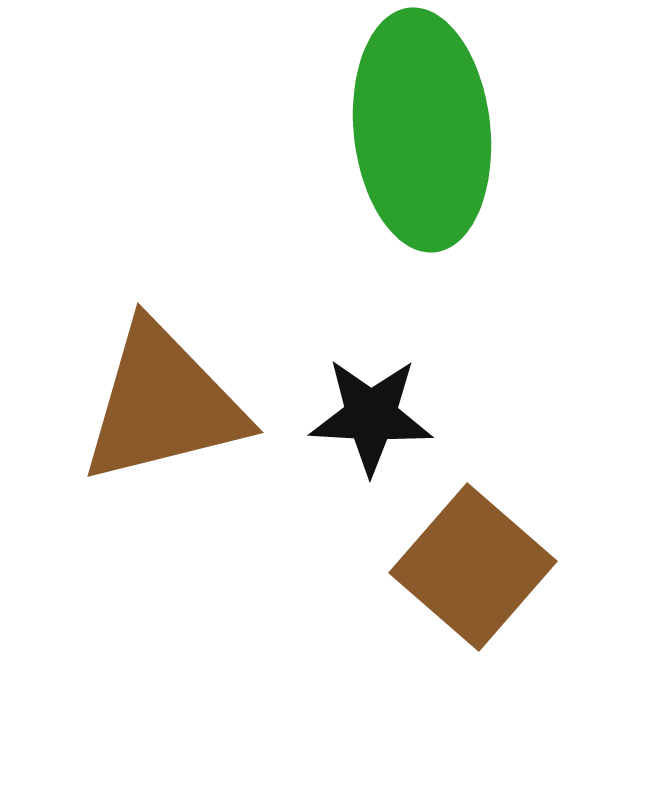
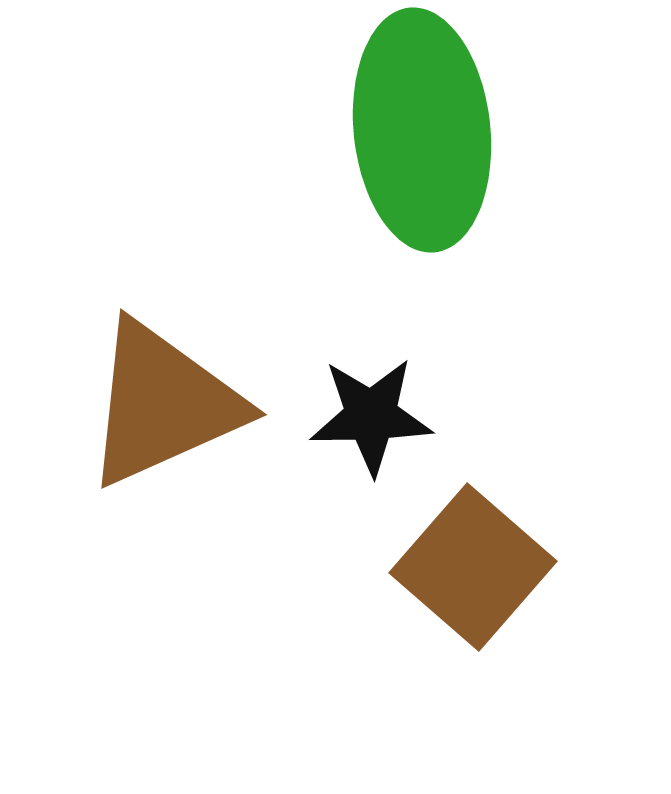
brown triangle: rotated 10 degrees counterclockwise
black star: rotated 4 degrees counterclockwise
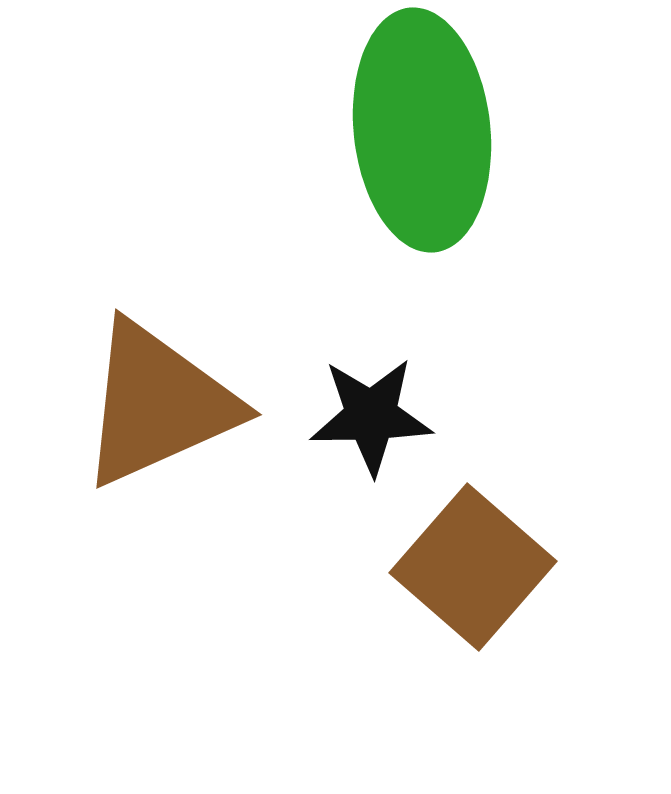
brown triangle: moved 5 px left
